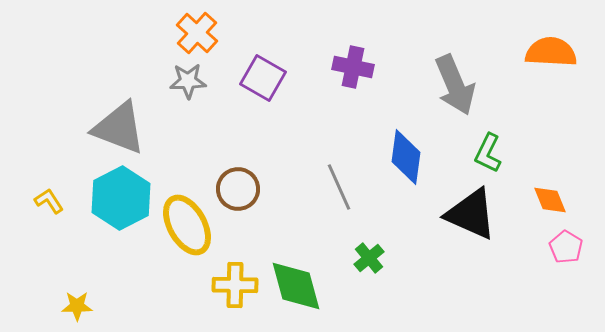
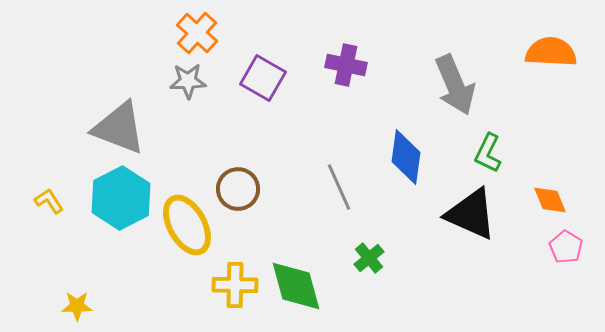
purple cross: moved 7 px left, 2 px up
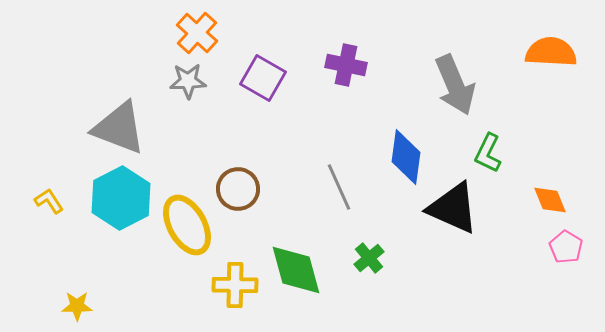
black triangle: moved 18 px left, 6 px up
green diamond: moved 16 px up
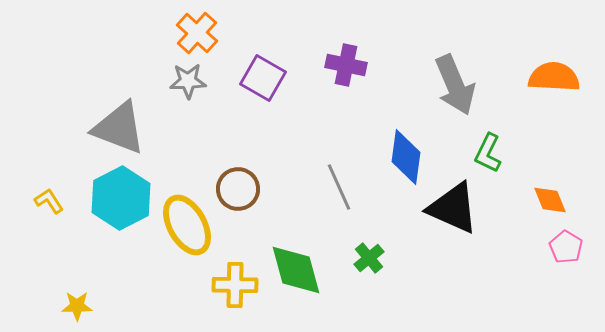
orange semicircle: moved 3 px right, 25 px down
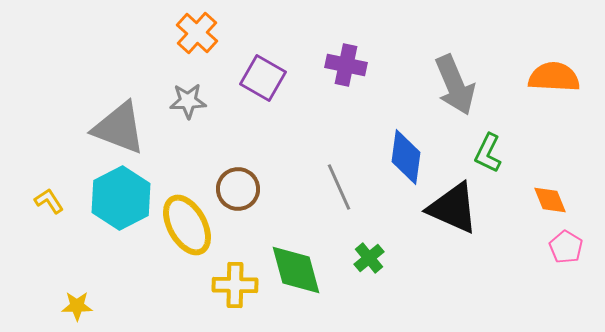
gray star: moved 20 px down
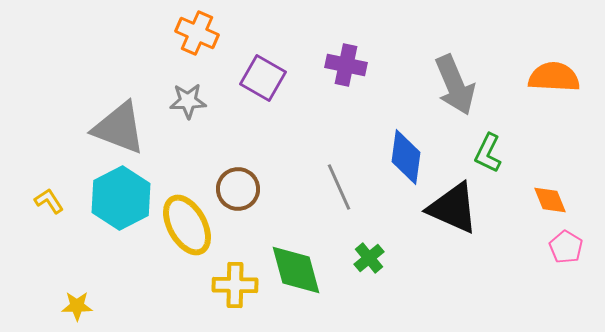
orange cross: rotated 18 degrees counterclockwise
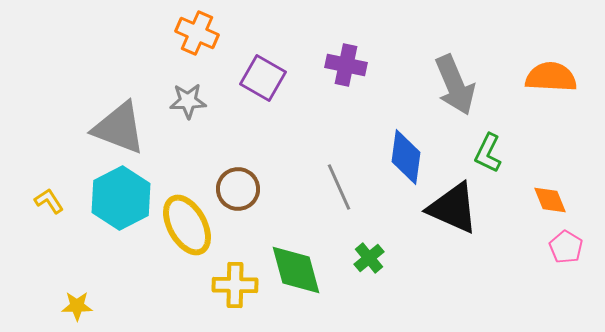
orange semicircle: moved 3 px left
